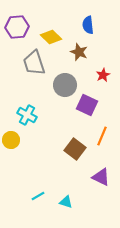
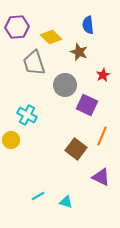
brown square: moved 1 px right
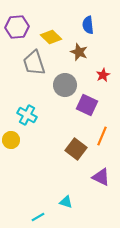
cyan line: moved 21 px down
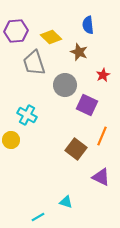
purple hexagon: moved 1 px left, 4 px down
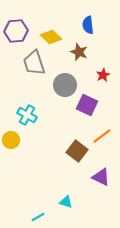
orange line: rotated 30 degrees clockwise
brown square: moved 1 px right, 2 px down
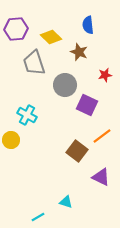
purple hexagon: moved 2 px up
red star: moved 2 px right; rotated 16 degrees clockwise
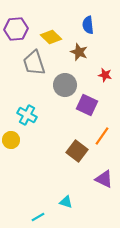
red star: rotated 24 degrees clockwise
orange line: rotated 18 degrees counterclockwise
purple triangle: moved 3 px right, 2 px down
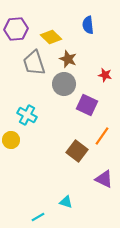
brown star: moved 11 px left, 7 px down
gray circle: moved 1 px left, 1 px up
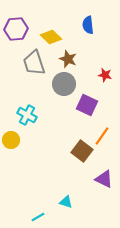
brown square: moved 5 px right
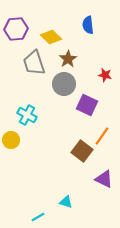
brown star: rotated 18 degrees clockwise
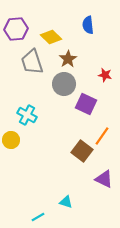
gray trapezoid: moved 2 px left, 1 px up
purple square: moved 1 px left, 1 px up
